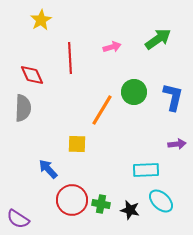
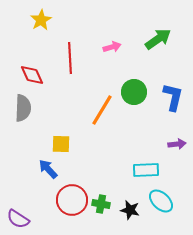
yellow square: moved 16 px left
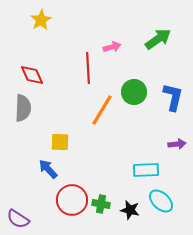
red line: moved 18 px right, 10 px down
yellow square: moved 1 px left, 2 px up
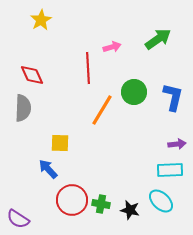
yellow square: moved 1 px down
cyan rectangle: moved 24 px right
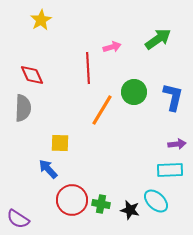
cyan ellipse: moved 5 px left
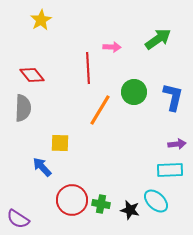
pink arrow: rotated 18 degrees clockwise
red diamond: rotated 15 degrees counterclockwise
orange line: moved 2 px left
blue arrow: moved 6 px left, 2 px up
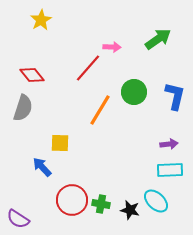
red line: rotated 44 degrees clockwise
blue L-shape: moved 2 px right, 1 px up
gray semicircle: rotated 16 degrees clockwise
purple arrow: moved 8 px left
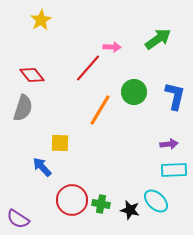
cyan rectangle: moved 4 px right
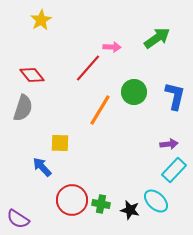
green arrow: moved 1 px left, 1 px up
cyan rectangle: rotated 45 degrees counterclockwise
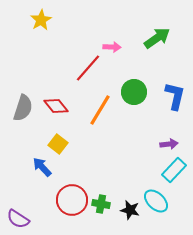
red diamond: moved 24 px right, 31 px down
yellow square: moved 2 px left, 1 px down; rotated 36 degrees clockwise
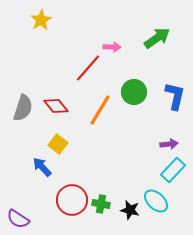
cyan rectangle: moved 1 px left
